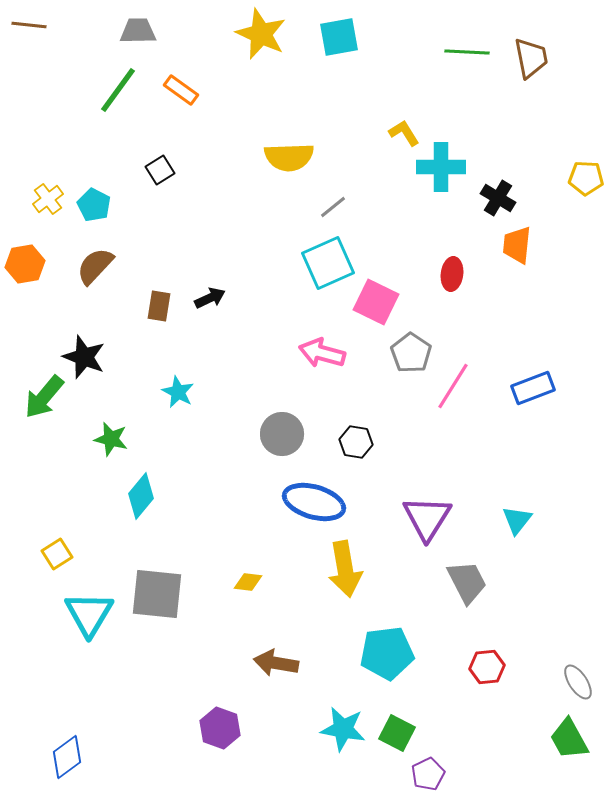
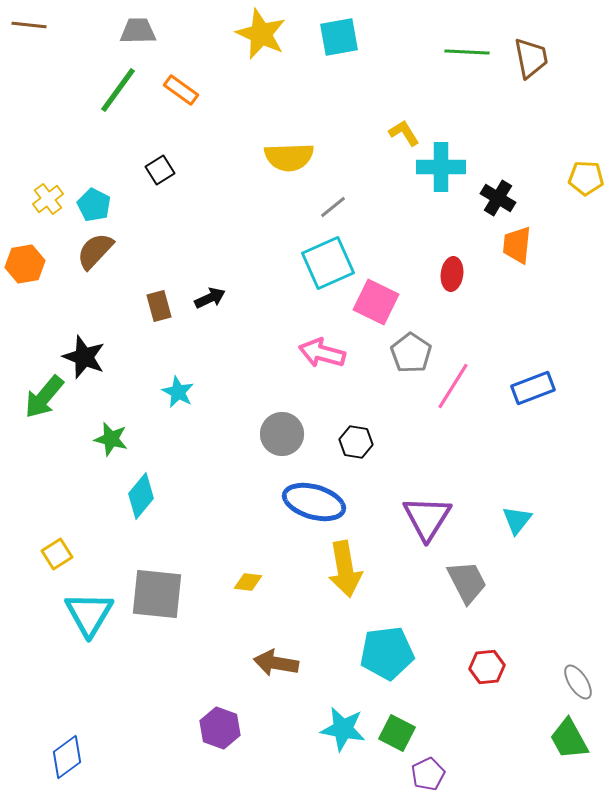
brown semicircle at (95, 266): moved 15 px up
brown rectangle at (159, 306): rotated 24 degrees counterclockwise
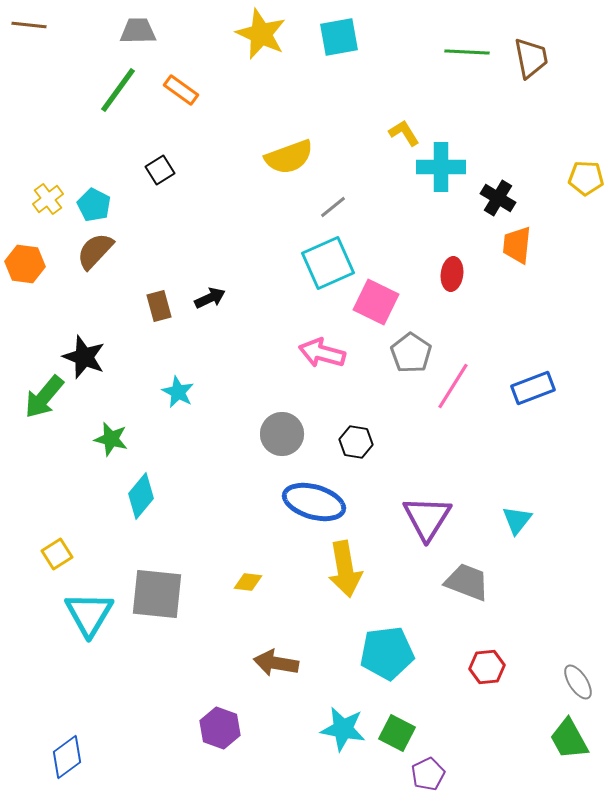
yellow semicircle at (289, 157): rotated 18 degrees counterclockwise
orange hexagon at (25, 264): rotated 18 degrees clockwise
gray trapezoid at (467, 582): rotated 42 degrees counterclockwise
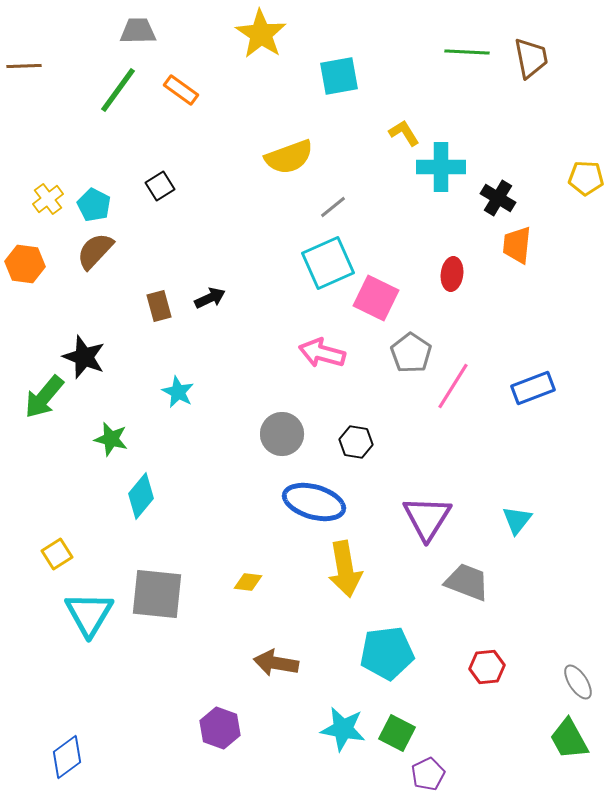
brown line at (29, 25): moved 5 px left, 41 px down; rotated 8 degrees counterclockwise
yellow star at (261, 34): rotated 9 degrees clockwise
cyan square at (339, 37): moved 39 px down
black square at (160, 170): moved 16 px down
pink square at (376, 302): moved 4 px up
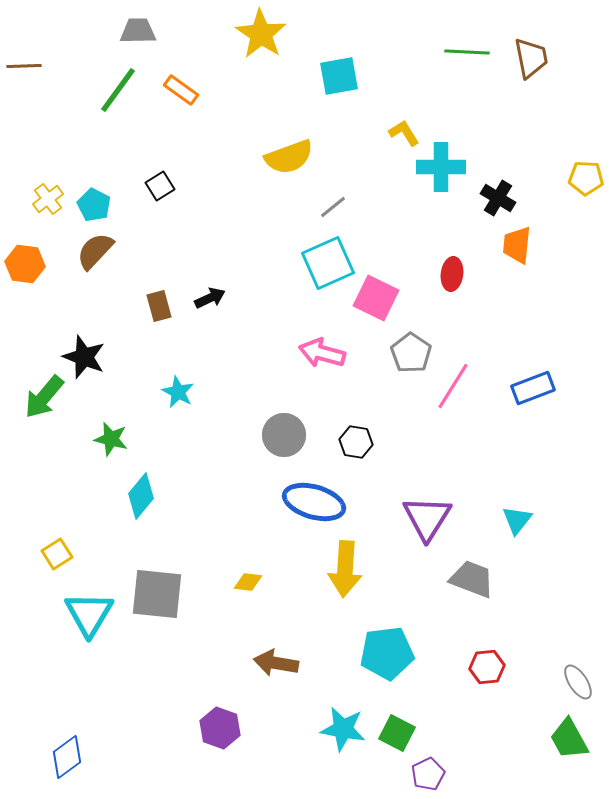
gray circle at (282, 434): moved 2 px right, 1 px down
yellow arrow at (345, 569): rotated 14 degrees clockwise
gray trapezoid at (467, 582): moved 5 px right, 3 px up
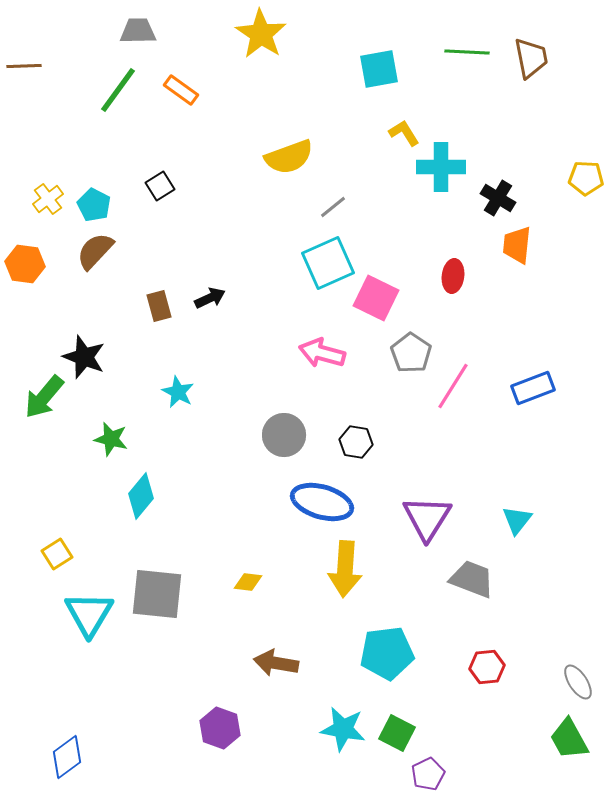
cyan square at (339, 76): moved 40 px right, 7 px up
red ellipse at (452, 274): moved 1 px right, 2 px down
blue ellipse at (314, 502): moved 8 px right
